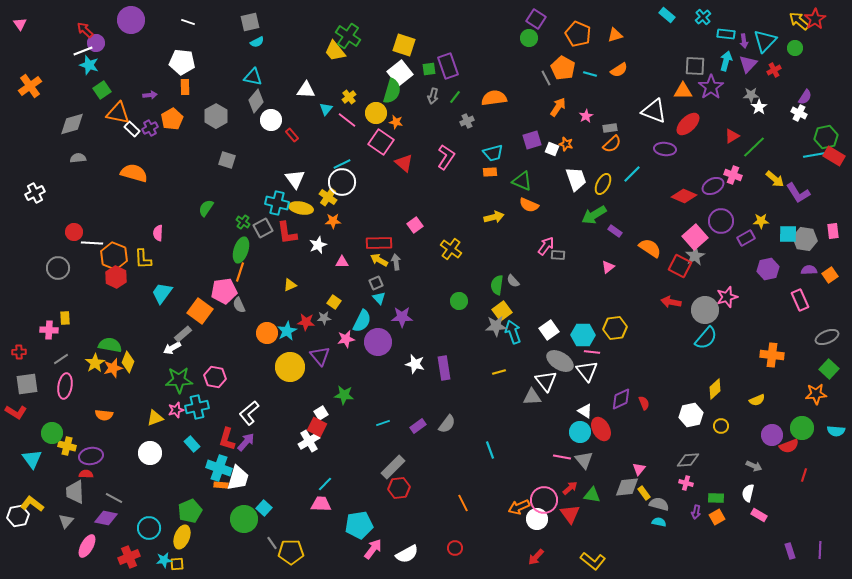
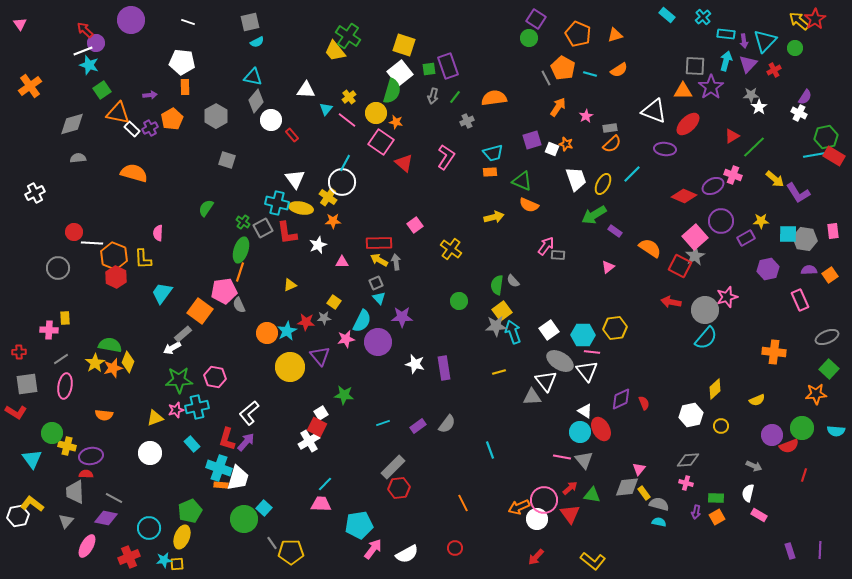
cyan line at (342, 164): moved 3 px right, 1 px up; rotated 36 degrees counterclockwise
orange cross at (772, 355): moved 2 px right, 3 px up
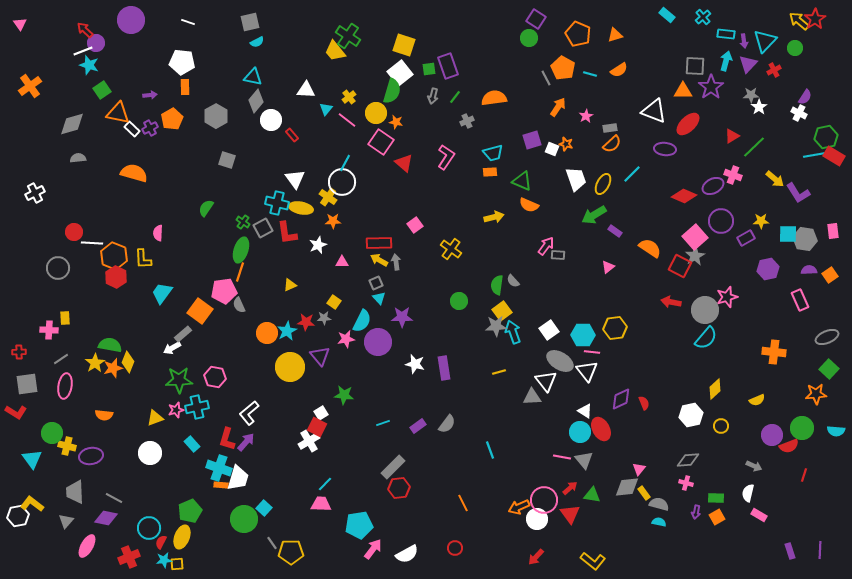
red semicircle at (86, 474): moved 75 px right, 68 px down; rotated 64 degrees counterclockwise
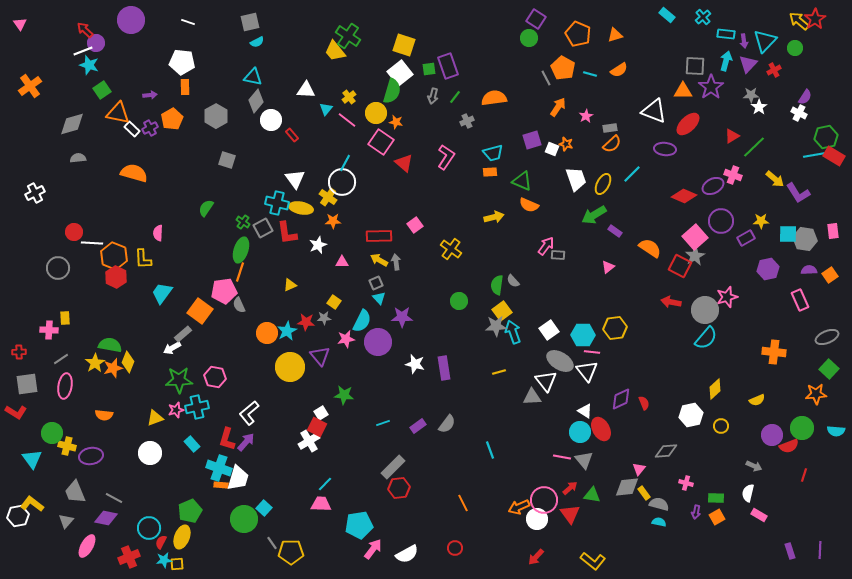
red rectangle at (379, 243): moved 7 px up
gray diamond at (688, 460): moved 22 px left, 9 px up
gray trapezoid at (75, 492): rotated 20 degrees counterclockwise
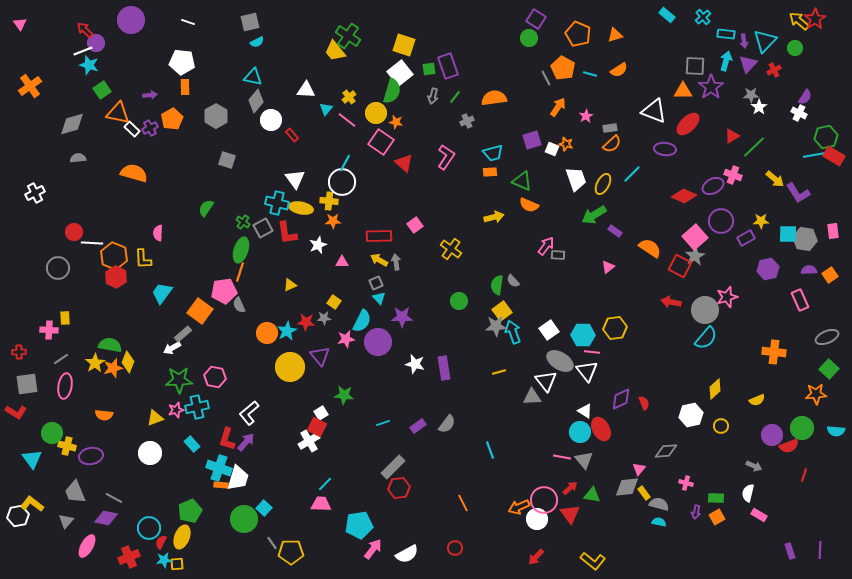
yellow cross at (328, 197): moved 1 px right, 4 px down; rotated 30 degrees counterclockwise
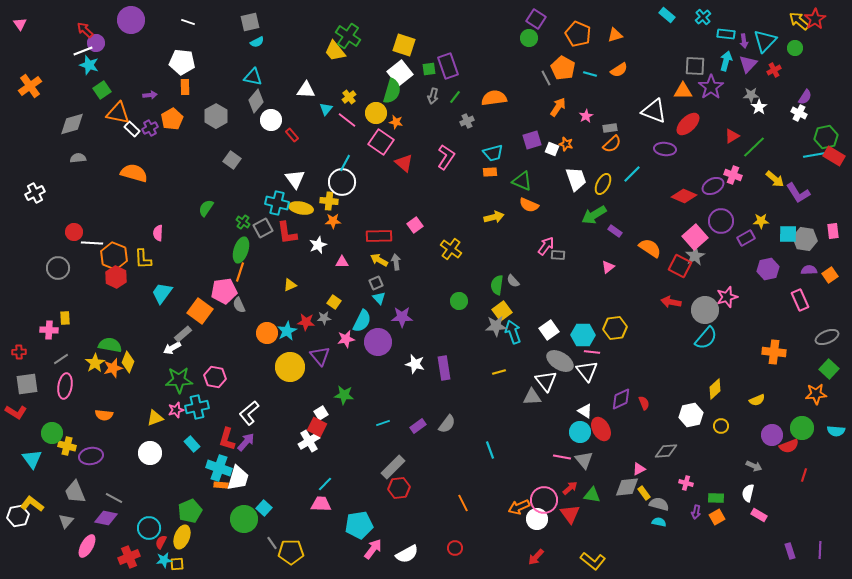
gray square at (227, 160): moved 5 px right; rotated 18 degrees clockwise
pink triangle at (639, 469): rotated 24 degrees clockwise
